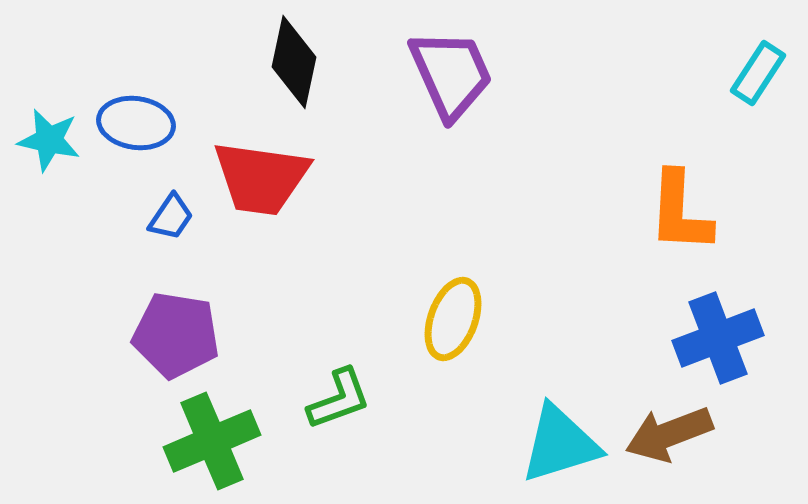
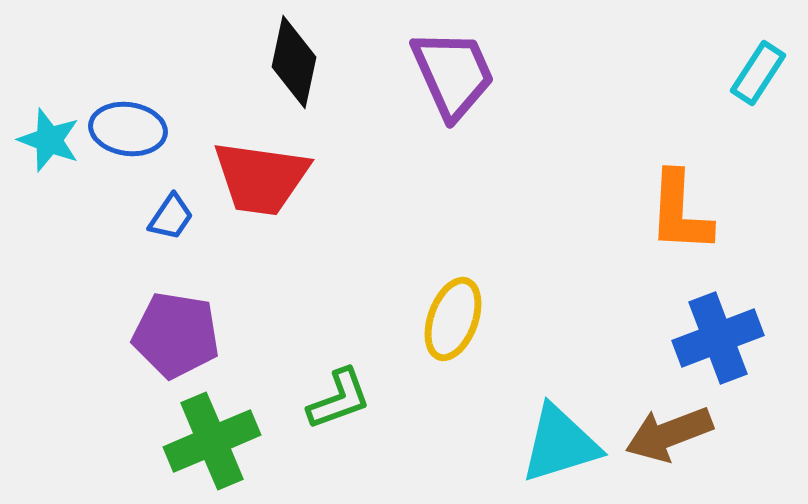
purple trapezoid: moved 2 px right
blue ellipse: moved 8 px left, 6 px down
cyan star: rotated 8 degrees clockwise
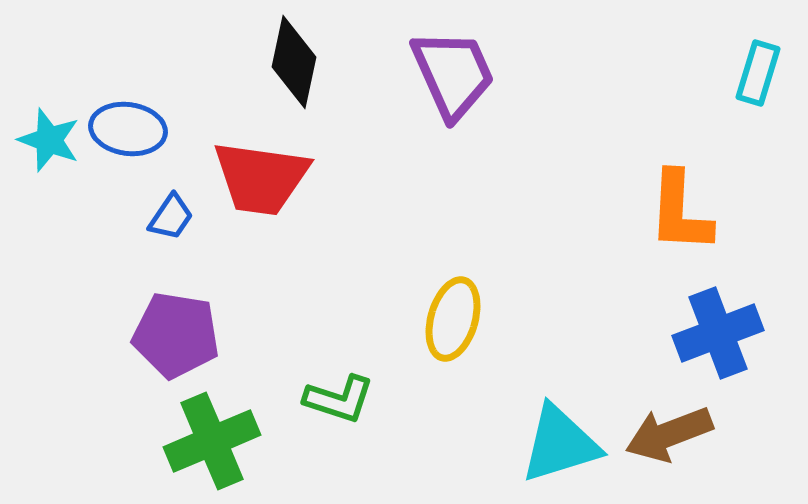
cyan rectangle: rotated 16 degrees counterclockwise
yellow ellipse: rotated 4 degrees counterclockwise
blue cross: moved 5 px up
green L-shape: rotated 38 degrees clockwise
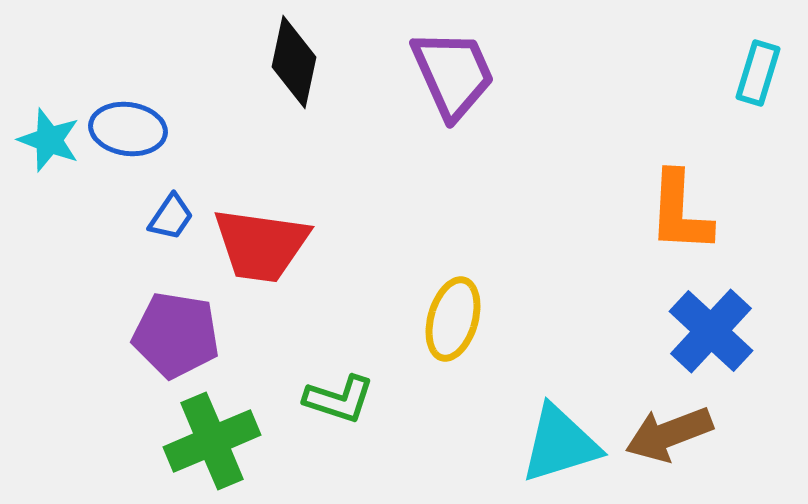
red trapezoid: moved 67 px down
blue cross: moved 7 px left, 2 px up; rotated 26 degrees counterclockwise
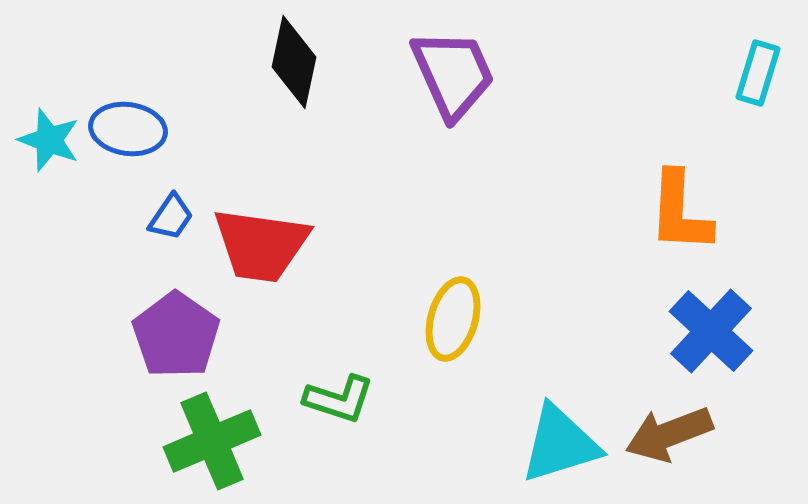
purple pentagon: rotated 26 degrees clockwise
